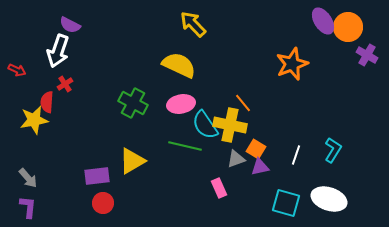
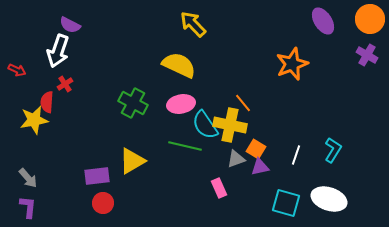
orange circle: moved 22 px right, 8 px up
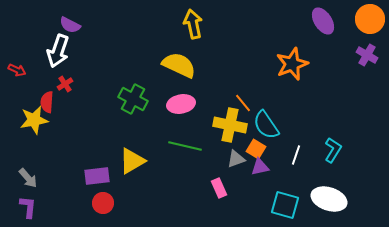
yellow arrow: rotated 32 degrees clockwise
green cross: moved 4 px up
cyan semicircle: moved 61 px right
cyan square: moved 1 px left, 2 px down
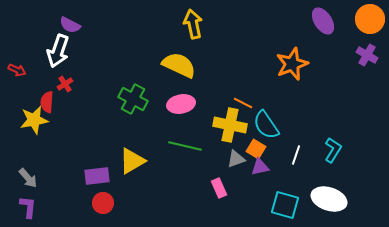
orange line: rotated 24 degrees counterclockwise
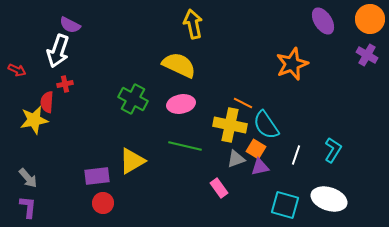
red cross: rotated 21 degrees clockwise
pink rectangle: rotated 12 degrees counterclockwise
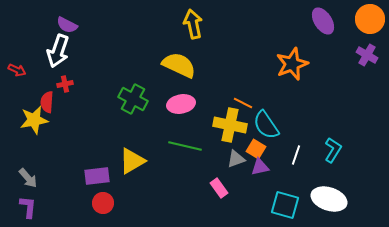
purple semicircle: moved 3 px left
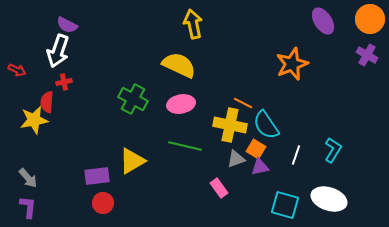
red cross: moved 1 px left, 2 px up
